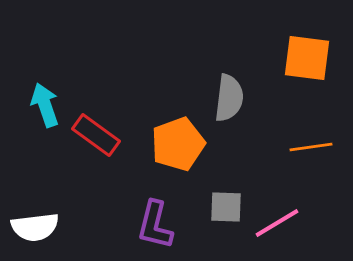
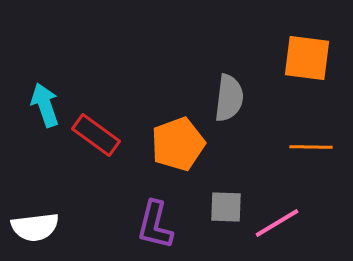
orange line: rotated 9 degrees clockwise
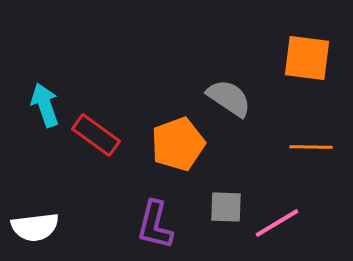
gray semicircle: rotated 63 degrees counterclockwise
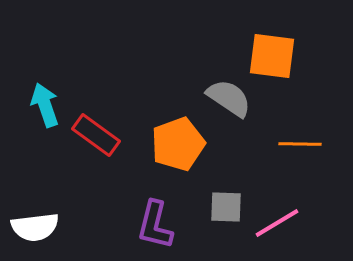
orange square: moved 35 px left, 2 px up
orange line: moved 11 px left, 3 px up
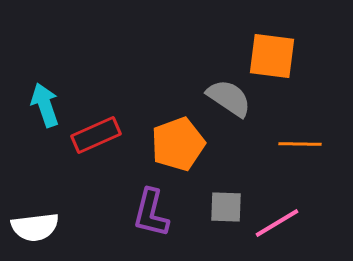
red rectangle: rotated 60 degrees counterclockwise
purple L-shape: moved 4 px left, 12 px up
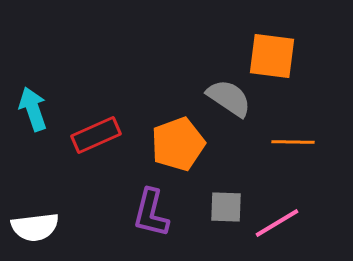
cyan arrow: moved 12 px left, 4 px down
orange line: moved 7 px left, 2 px up
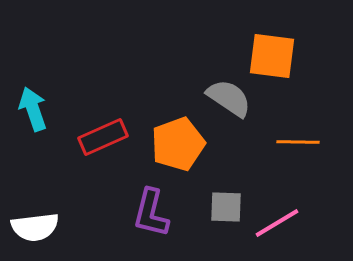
red rectangle: moved 7 px right, 2 px down
orange line: moved 5 px right
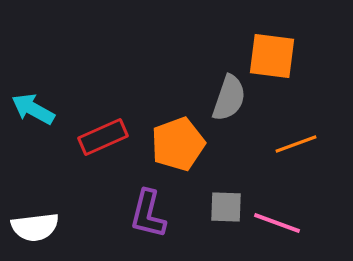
gray semicircle: rotated 75 degrees clockwise
cyan arrow: rotated 42 degrees counterclockwise
orange line: moved 2 px left, 2 px down; rotated 21 degrees counterclockwise
purple L-shape: moved 3 px left, 1 px down
pink line: rotated 51 degrees clockwise
